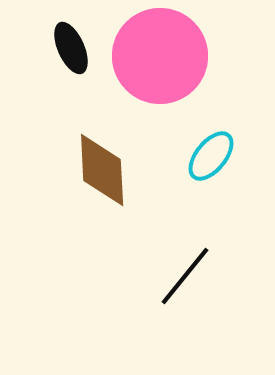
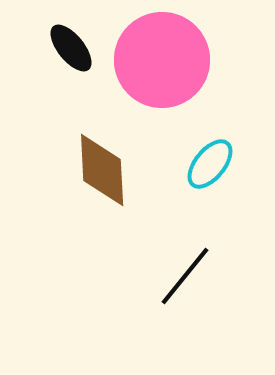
black ellipse: rotated 15 degrees counterclockwise
pink circle: moved 2 px right, 4 px down
cyan ellipse: moved 1 px left, 8 px down
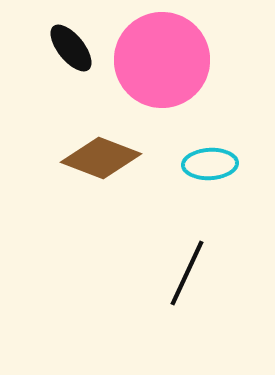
cyan ellipse: rotated 48 degrees clockwise
brown diamond: moved 1 px left, 12 px up; rotated 66 degrees counterclockwise
black line: moved 2 px right, 3 px up; rotated 14 degrees counterclockwise
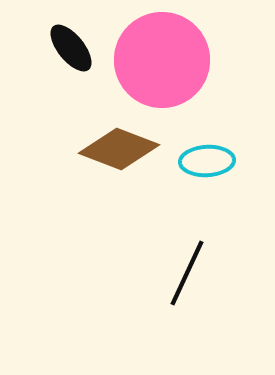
brown diamond: moved 18 px right, 9 px up
cyan ellipse: moved 3 px left, 3 px up
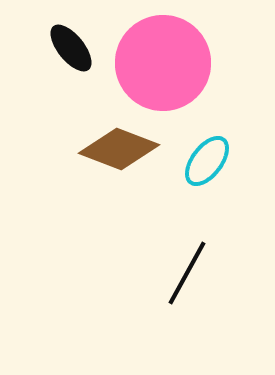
pink circle: moved 1 px right, 3 px down
cyan ellipse: rotated 50 degrees counterclockwise
black line: rotated 4 degrees clockwise
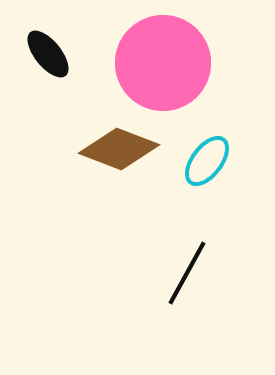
black ellipse: moved 23 px left, 6 px down
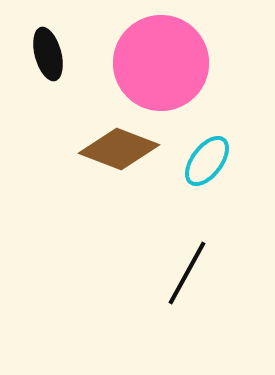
black ellipse: rotated 24 degrees clockwise
pink circle: moved 2 px left
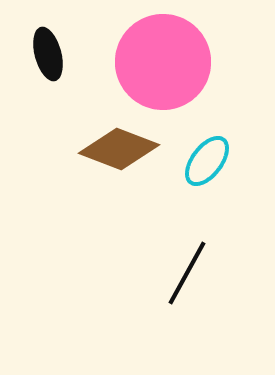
pink circle: moved 2 px right, 1 px up
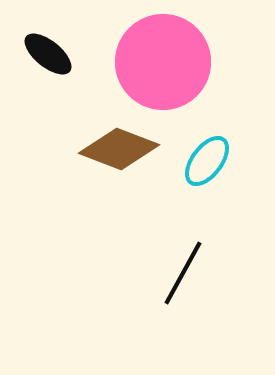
black ellipse: rotated 36 degrees counterclockwise
black line: moved 4 px left
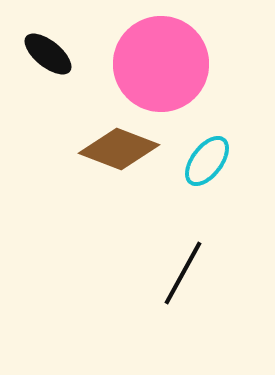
pink circle: moved 2 px left, 2 px down
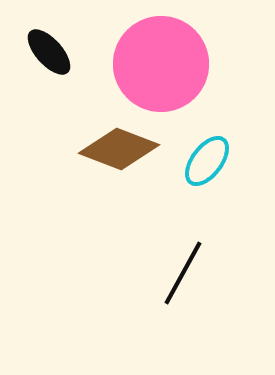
black ellipse: moved 1 px right, 2 px up; rotated 9 degrees clockwise
